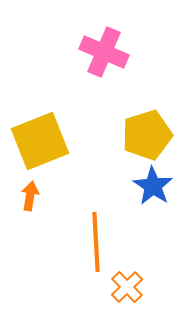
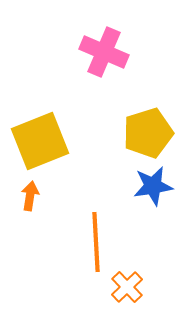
yellow pentagon: moved 1 px right, 2 px up
blue star: rotated 30 degrees clockwise
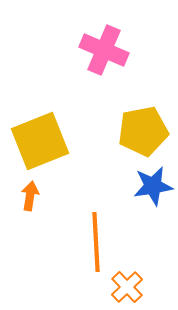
pink cross: moved 2 px up
yellow pentagon: moved 5 px left, 2 px up; rotated 6 degrees clockwise
